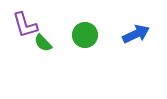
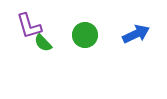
purple L-shape: moved 4 px right, 1 px down
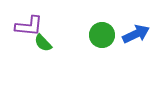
purple L-shape: rotated 68 degrees counterclockwise
green circle: moved 17 px right
